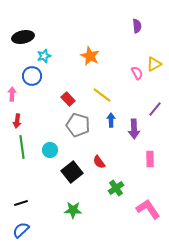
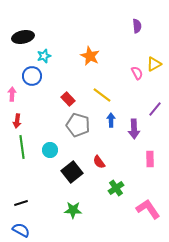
blue semicircle: rotated 72 degrees clockwise
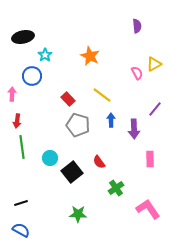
cyan star: moved 1 px right, 1 px up; rotated 16 degrees counterclockwise
cyan circle: moved 8 px down
green star: moved 5 px right, 4 px down
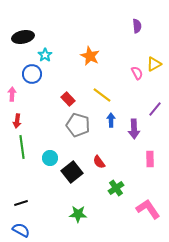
blue circle: moved 2 px up
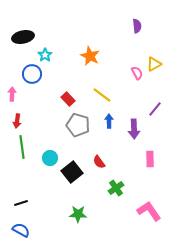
blue arrow: moved 2 px left, 1 px down
pink L-shape: moved 1 px right, 2 px down
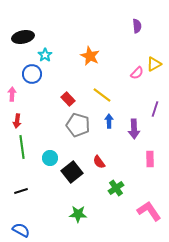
pink semicircle: rotated 72 degrees clockwise
purple line: rotated 21 degrees counterclockwise
black line: moved 12 px up
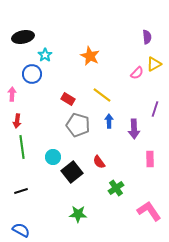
purple semicircle: moved 10 px right, 11 px down
red rectangle: rotated 16 degrees counterclockwise
cyan circle: moved 3 px right, 1 px up
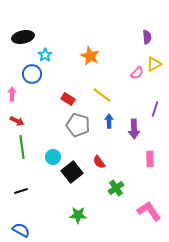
red arrow: rotated 72 degrees counterclockwise
green star: moved 1 px down
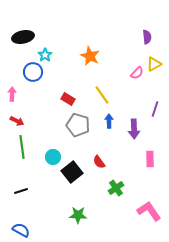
blue circle: moved 1 px right, 2 px up
yellow line: rotated 18 degrees clockwise
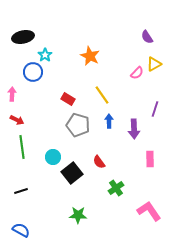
purple semicircle: rotated 152 degrees clockwise
red arrow: moved 1 px up
black square: moved 1 px down
